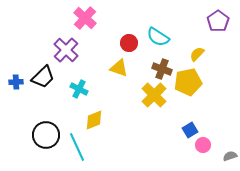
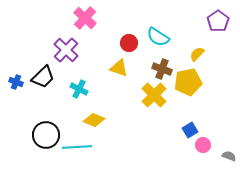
blue cross: rotated 24 degrees clockwise
yellow diamond: rotated 45 degrees clockwise
cyan line: rotated 68 degrees counterclockwise
gray semicircle: moved 1 px left; rotated 40 degrees clockwise
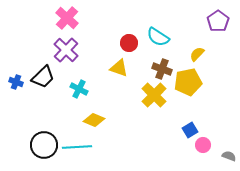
pink cross: moved 18 px left
black circle: moved 2 px left, 10 px down
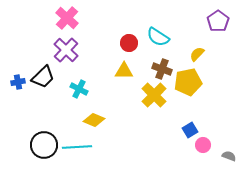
yellow triangle: moved 5 px right, 3 px down; rotated 18 degrees counterclockwise
blue cross: moved 2 px right; rotated 32 degrees counterclockwise
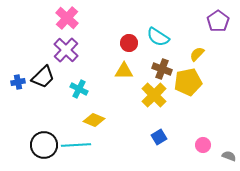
blue square: moved 31 px left, 7 px down
cyan line: moved 1 px left, 2 px up
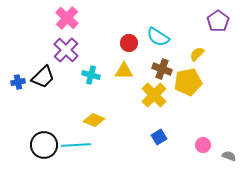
cyan cross: moved 12 px right, 14 px up; rotated 12 degrees counterclockwise
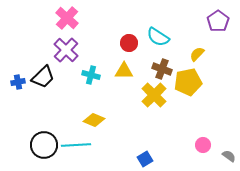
blue square: moved 14 px left, 22 px down
gray semicircle: rotated 16 degrees clockwise
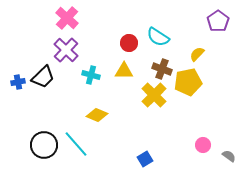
yellow diamond: moved 3 px right, 5 px up
cyan line: moved 1 px up; rotated 52 degrees clockwise
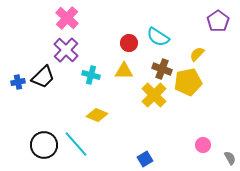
gray semicircle: moved 1 px right, 2 px down; rotated 24 degrees clockwise
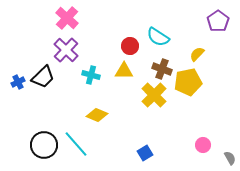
red circle: moved 1 px right, 3 px down
blue cross: rotated 16 degrees counterclockwise
blue square: moved 6 px up
